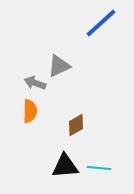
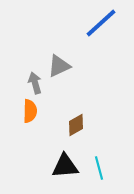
gray arrow: rotated 55 degrees clockwise
cyan line: rotated 70 degrees clockwise
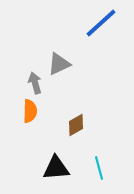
gray triangle: moved 2 px up
black triangle: moved 9 px left, 2 px down
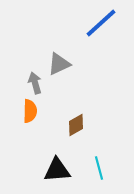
black triangle: moved 1 px right, 2 px down
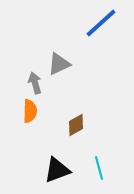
black triangle: rotated 16 degrees counterclockwise
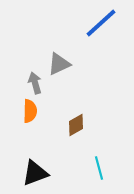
black triangle: moved 22 px left, 3 px down
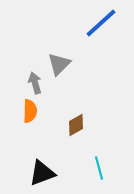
gray triangle: rotated 20 degrees counterclockwise
black triangle: moved 7 px right
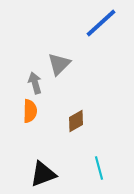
brown diamond: moved 4 px up
black triangle: moved 1 px right, 1 px down
